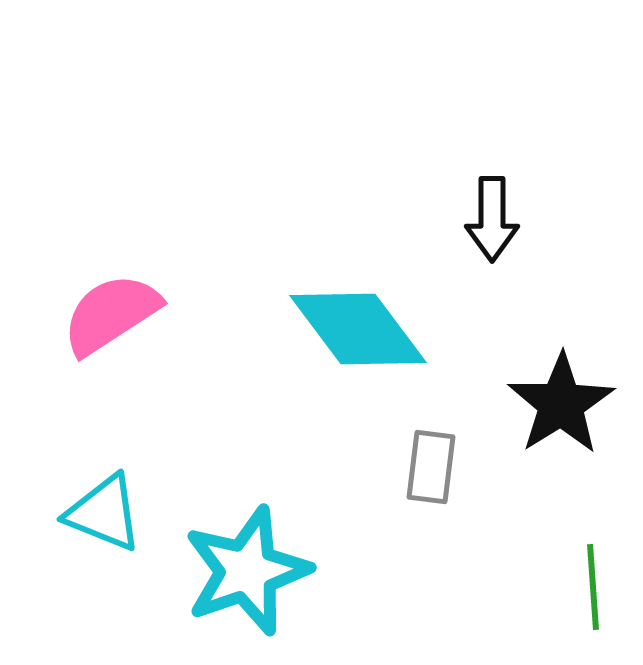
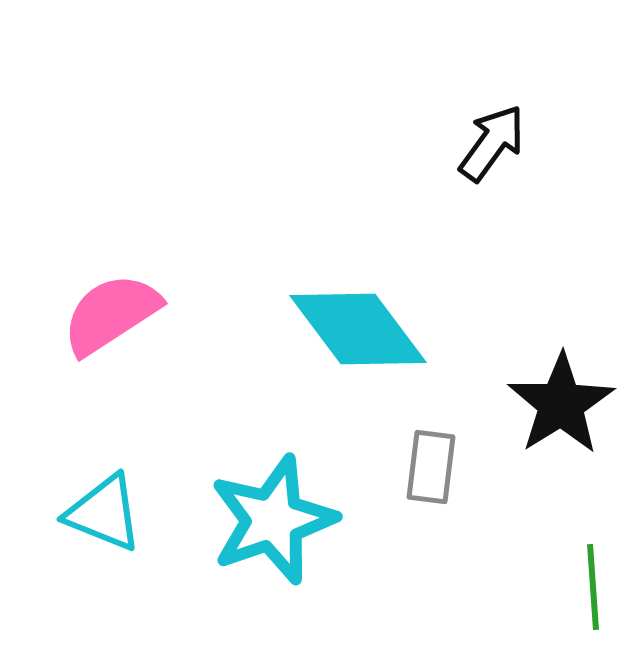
black arrow: moved 76 px up; rotated 144 degrees counterclockwise
cyan star: moved 26 px right, 51 px up
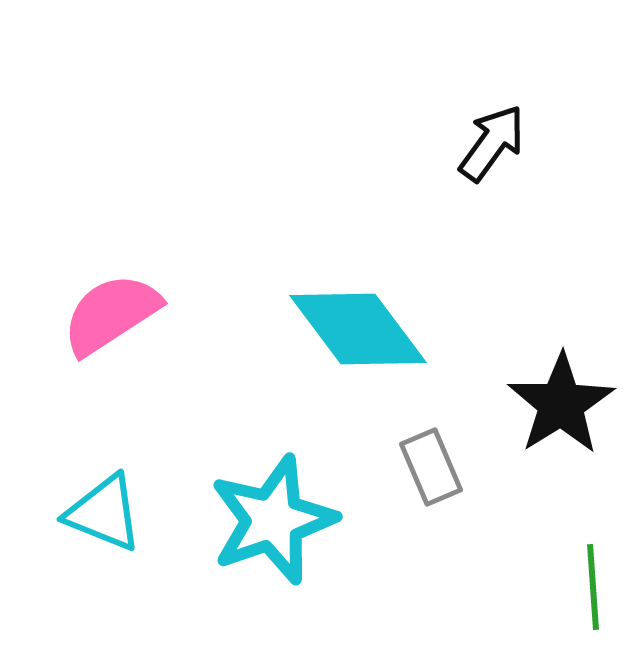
gray rectangle: rotated 30 degrees counterclockwise
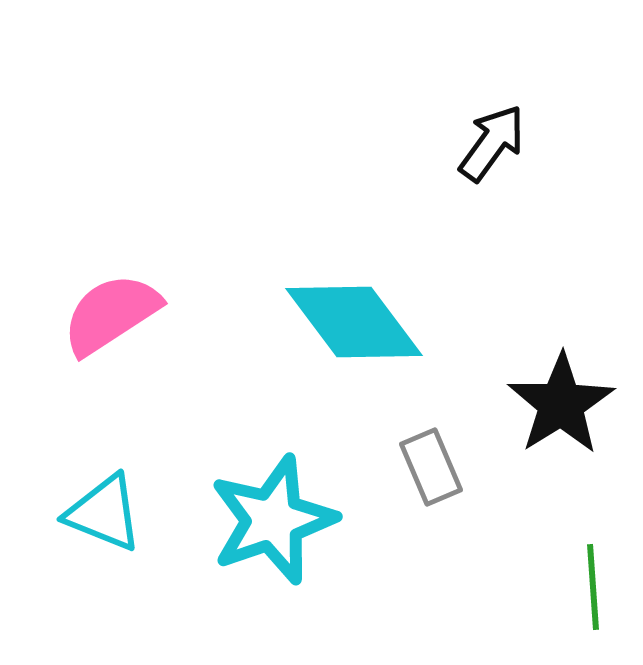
cyan diamond: moved 4 px left, 7 px up
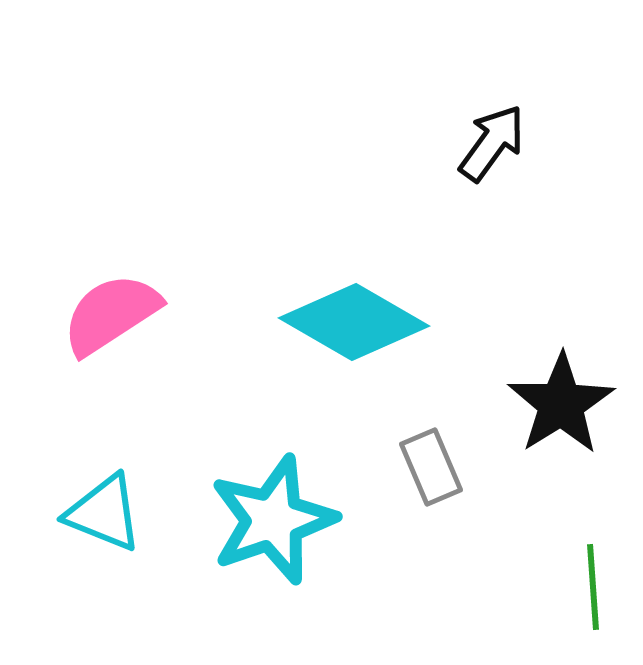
cyan diamond: rotated 23 degrees counterclockwise
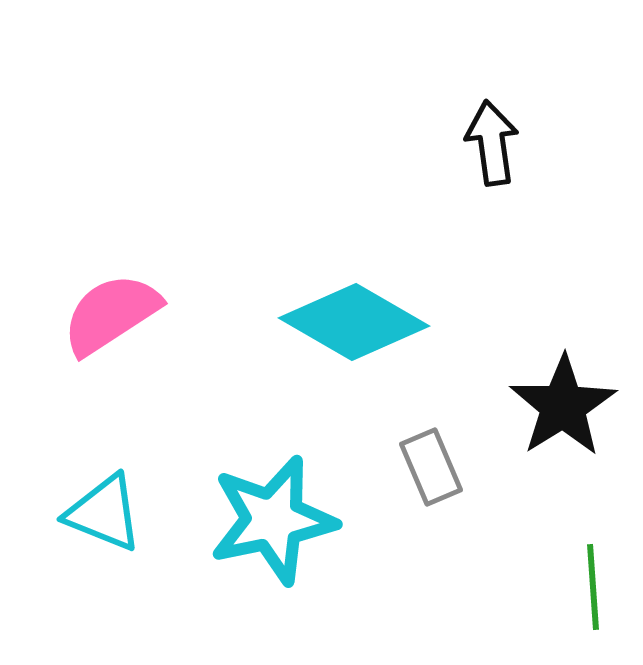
black arrow: rotated 44 degrees counterclockwise
black star: moved 2 px right, 2 px down
cyan star: rotated 7 degrees clockwise
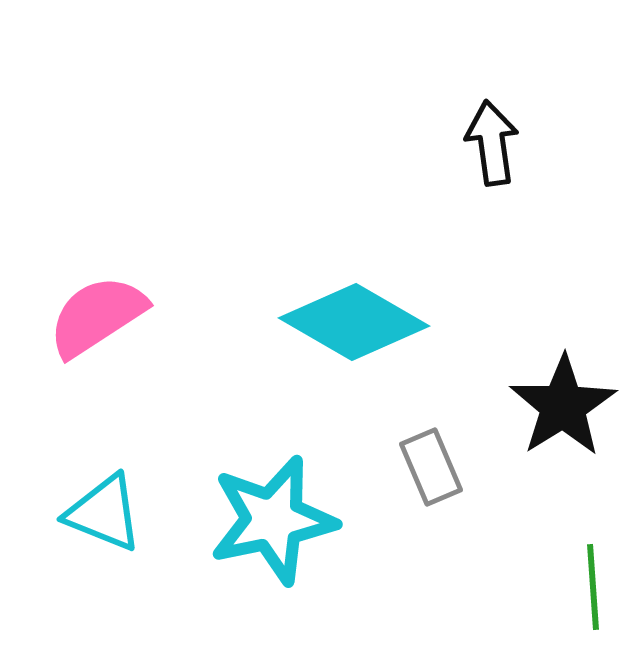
pink semicircle: moved 14 px left, 2 px down
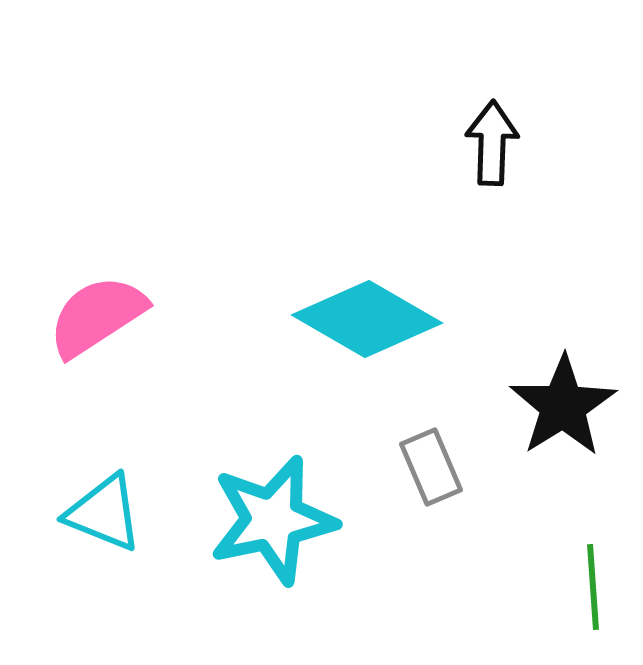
black arrow: rotated 10 degrees clockwise
cyan diamond: moved 13 px right, 3 px up
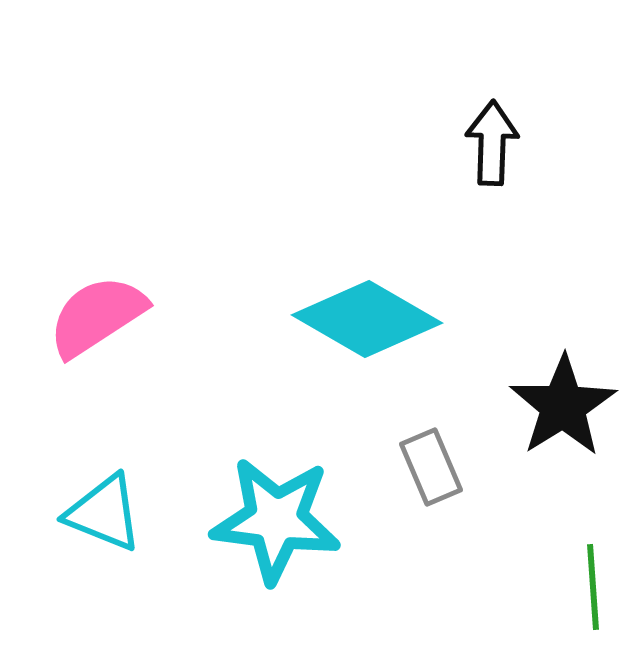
cyan star: moved 3 px right; rotated 19 degrees clockwise
